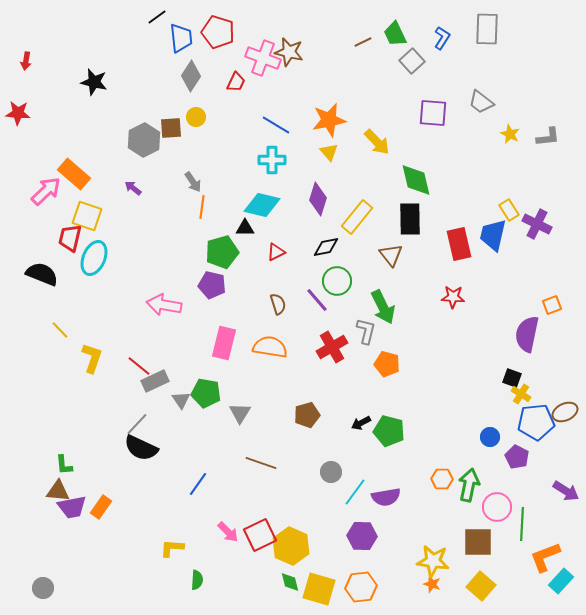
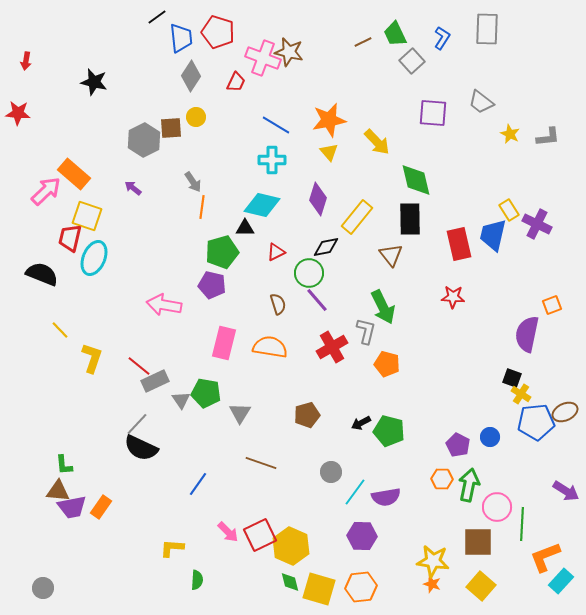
green circle at (337, 281): moved 28 px left, 8 px up
purple pentagon at (517, 457): moved 59 px left, 12 px up
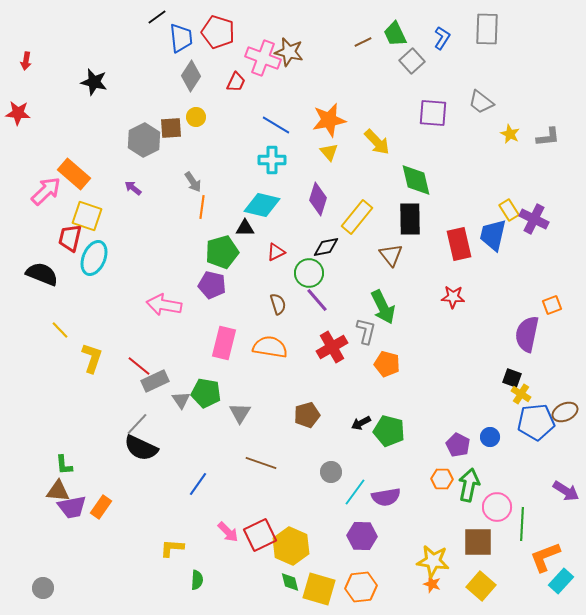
purple cross at (537, 224): moved 3 px left, 5 px up
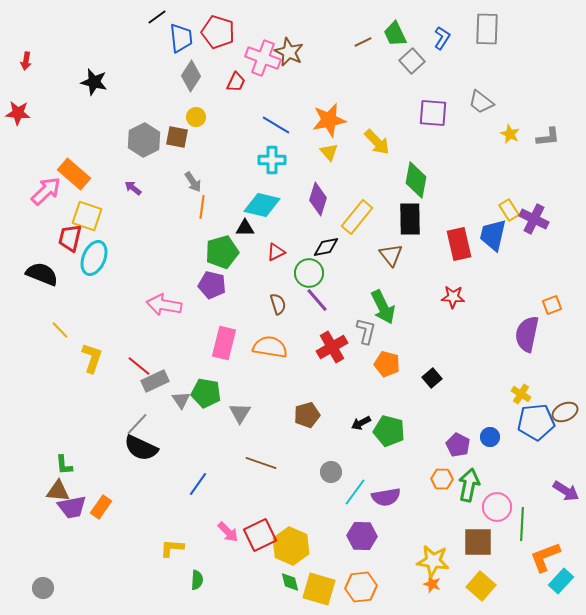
brown star at (289, 52): rotated 12 degrees clockwise
brown square at (171, 128): moved 6 px right, 9 px down; rotated 15 degrees clockwise
green diamond at (416, 180): rotated 24 degrees clockwise
black square at (512, 378): moved 80 px left; rotated 30 degrees clockwise
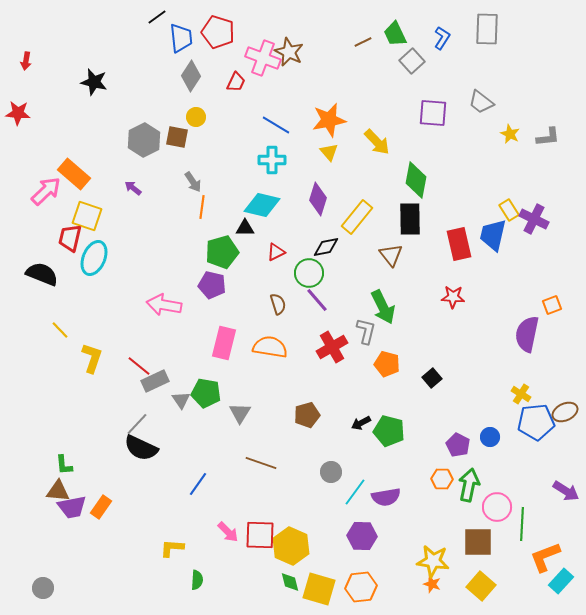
red square at (260, 535): rotated 28 degrees clockwise
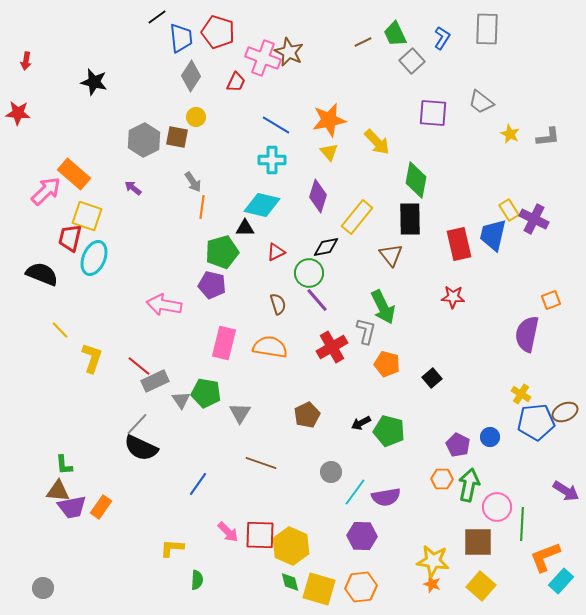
purple diamond at (318, 199): moved 3 px up
orange square at (552, 305): moved 1 px left, 5 px up
brown pentagon at (307, 415): rotated 10 degrees counterclockwise
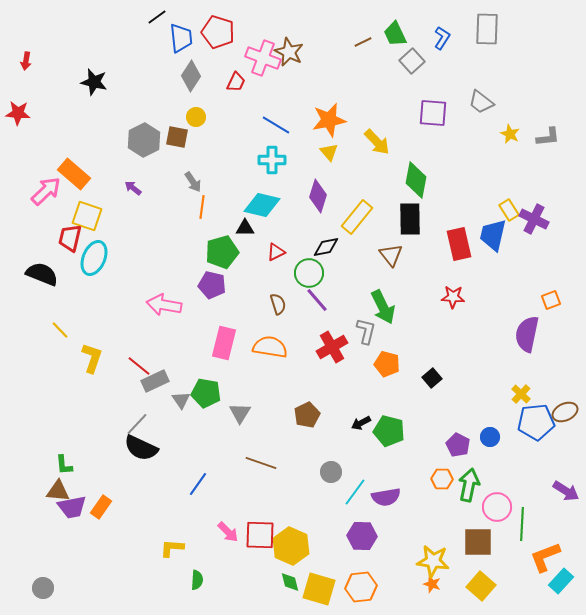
yellow cross at (521, 394): rotated 12 degrees clockwise
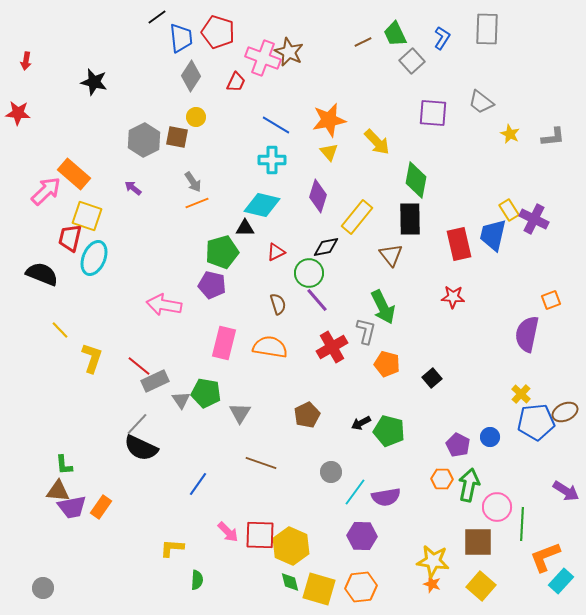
gray L-shape at (548, 137): moved 5 px right
orange line at (202, 207): moved 5 px left, 4 px up; rotated 60 degrees clockwise
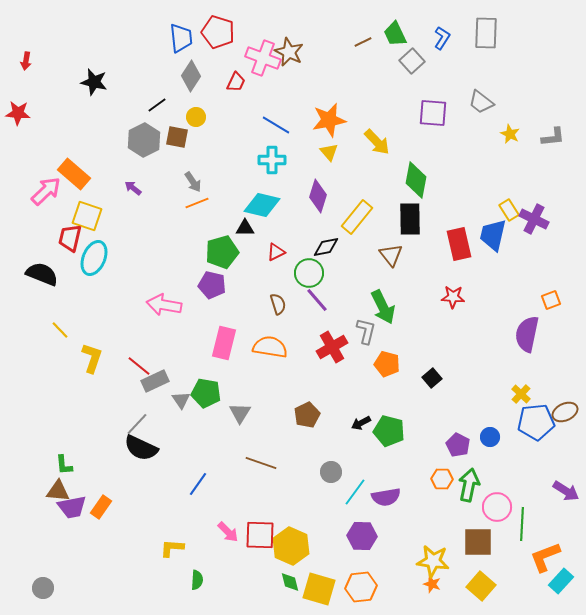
black line at (157, 17): moved 88 px down
gray rectangle at (487, 29): moved 1 px left, 4 px down
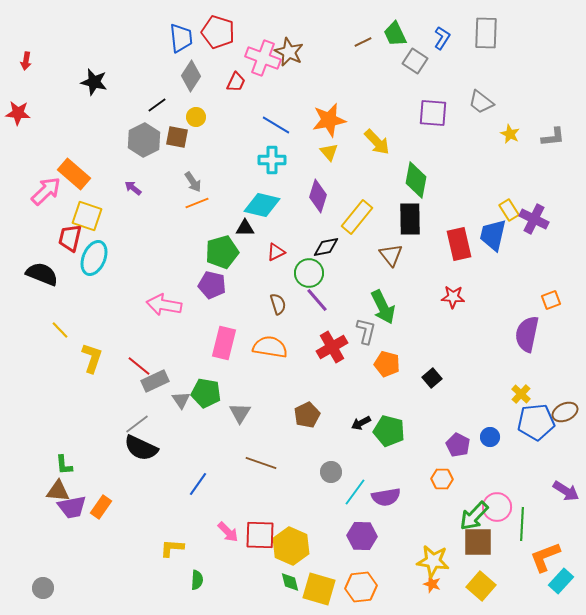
gray square at (412, 61): moved 3 px right; rotated 15 degrees counterclockwise
gray line at (137, 424): rotated 10 degrees clockwise
green arrow at (469, 485): moved 5 px right, 31 px down; rotated 148 degrees counterclockwise
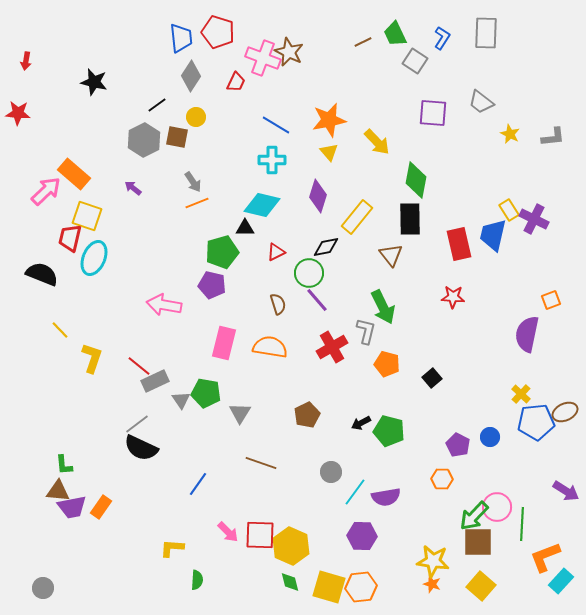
yellow square at (319, 589): moved 10 px right, 2 px up
